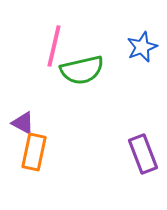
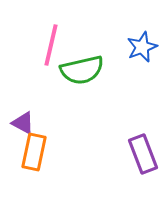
pink line: moved 3 px left, 1 px up
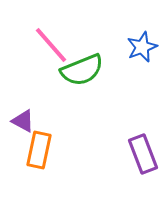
pink line: rotated 54 degrees counterclockwise
green semicircle: rotated 9 degrees counterclockwise
purple triangle: moved 2 px up
orange rectangle: moved 5 px right, 2 px up
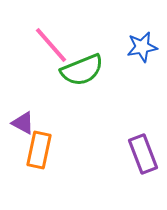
blue star: rotated 12 degrees clockwise
purple triangle: moved 2 px down
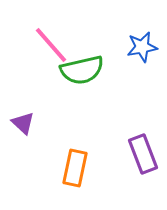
green semicircle: rotated 9 degrees clockwise
purple triangle: rotated 15 degrees clockwise
orange rectangle: moved 36 px right, 18 px down
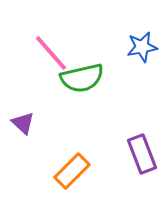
pink line: moved 8 px down
green semicircle: moved 8 px down
purple rectangle: moved 1 px left
orange rectangle: moved 3 px left, 3 px down; rotated 33 degrees clockwise
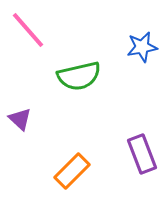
pink line: moved 23 px left, 23 px up
green semicircle: moved 3 px left, 2 px up
purple triangle: moved 3 px left, 4 px up
